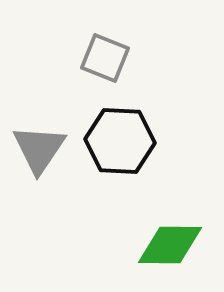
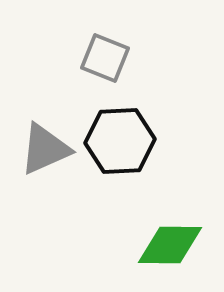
black hexagon: rotated 6 degrees counterclockwise
gray triangle: moved 6 px right; rotated 32 degrees clockwise
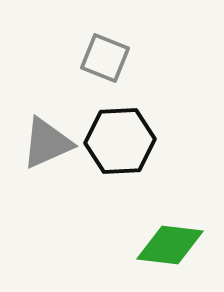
gray triangle: moved 2 px right, 6 px up
green diamond: rotated 6 degrees clockwise
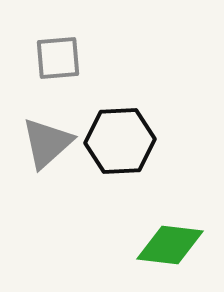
gray square: moved 47 px left; rotated 27 degrees counterclockwise
gray triangle: rotated 18 degrees counterclockwise
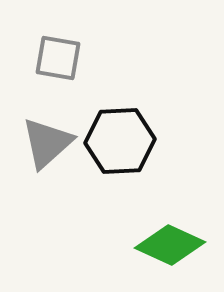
gray square: rotated 15 degrees clockwise
green diamond: rotated 18 degrees clockwise
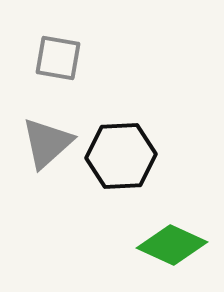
black hexagon: moved 1 px right, 15 px down
green diamond: moved 2 px right
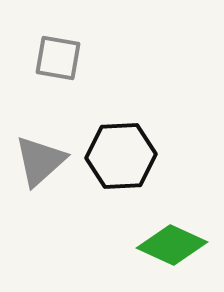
gray triangle: moved 7 px left, 18 px down
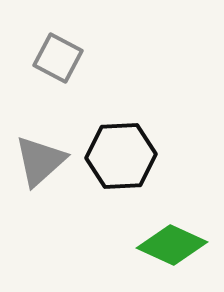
gray square: rotated 18 degrees clockwise
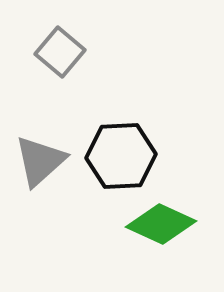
gray square: moved 2 px right, 6 px up; rotated 12 degrees clockwise
green diamond: moved 11 px left, 21 px up
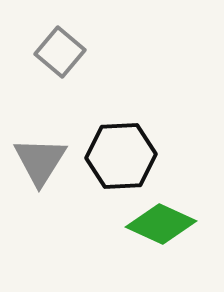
gray triangle: rotated 16 degrees counterclockwise
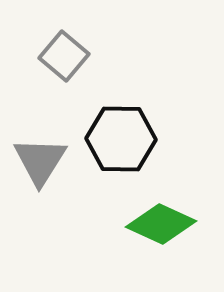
gray square: moved 4 px right, 4 px down
black hexagon: moved 17 px up; rotated 4 degrees clockwise
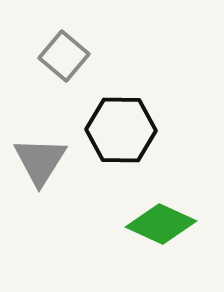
black hexagon: moved 9 px up
